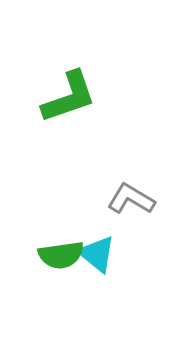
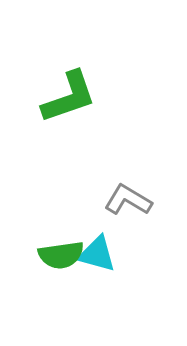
gray L-shape: moved 3 px left, 1 px down
cyan triangle: rotated 24 degrees counterclockwise
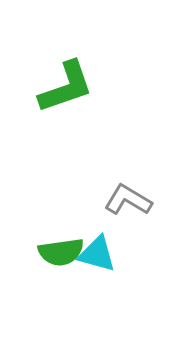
green L-shape: moved 3 px left, 10 px up
green semicircle: moved 3 px up
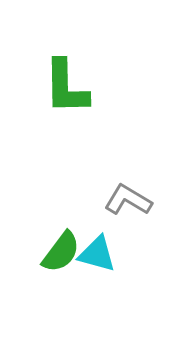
green L-shape: rotated 108 degrees clockwise
green semicircle: rotated 45 degrees counterclockwise
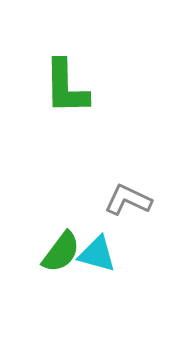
gray L-shape: rotated 6 degrees counterclockwise
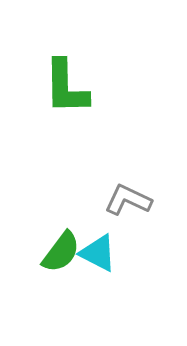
cyan triangle: moved 1 px right, 1 px up; rotated 12 degrees clockwise
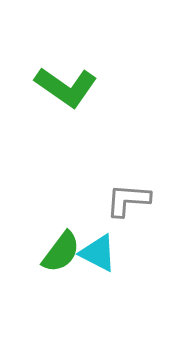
green L-shape: rotated 54 degrees counterclockwise
gray L-shape: rotated 21 degrees counterclockwise
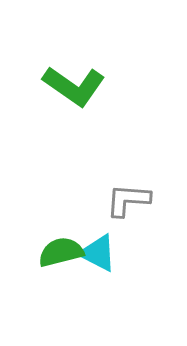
green L-shape: moved 8 px right, 1 px up
green semicircle: rotated 141 degrees counterclockwise
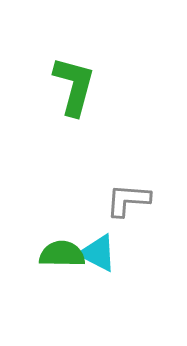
green L-shape: rotated 110 degrees counterclockwise
green semicircle: moved 1 px right, 2 px down; rotated 15 degrees clockwise
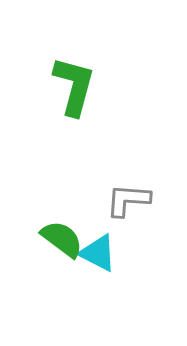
green semicircle: moved 15 px up; rotated 36 degrees clockwise
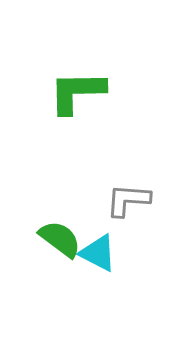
green L-shape: moved 3 px right, 6 px down; rotated 106 degrees counterclockwise
green semicircle: moved 2 px left
